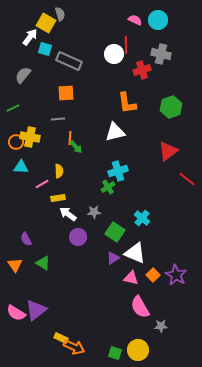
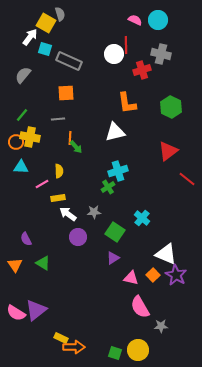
green hexagon at (171, 107): rotated 15 degrees counterclockwise
green line at (13, 108): moved 9 px right, 7 px down; rotated 24 degrees counterclockwise
white triangle at (135, 253): moved 31 px right, 1 px down
orange arrow at (74, 347): rotated 25 degrees counterclockwise
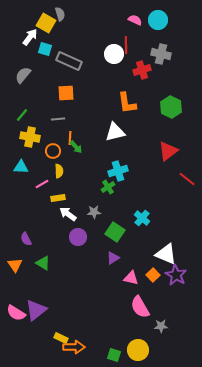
orange circle at (16, 142): moved 37 px right, 9 px down
green square at (115, 353): moved 1 px left, 2 px down
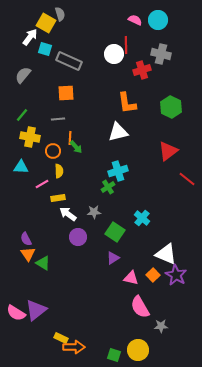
white triangle at (115, 132): moved 3 px right
orange triangle at (15, 265): moved 13 px right, 11 px up
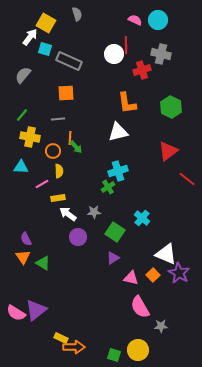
gray semicircle at (60, 14): moved 17 px right
orange triangle at (28, 254): moved 5 px left, 3 px down
purple star at (176, 275): moved 3 px right, 2 px up
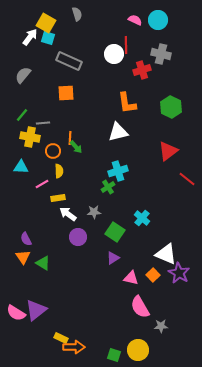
cyan square at (45, 49): moved 3 px right, 11 px up
gray line at (58, 119): moved 15 px left, 4 px down
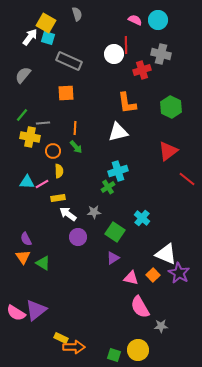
orange line at (70, 138): moved 5 px right, 10 px up
cyan triangle at (21, 167): moved 6 px right, 15 px down
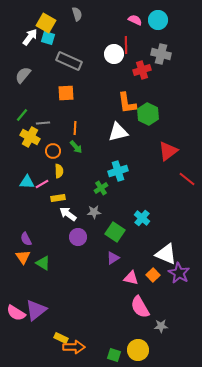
green hexagon at (171, 107): moved 23 px left, 7 px down
yellow cross at (30, 137): rotated 18 degrees clockwise
green cross at (108, 187): moved 7 px left, 1 px down
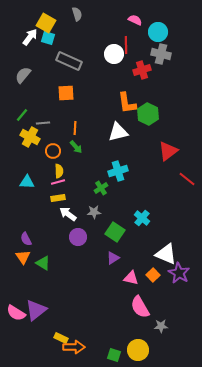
cyan circle at (158, 20): moved 12 px down
pink line at (42, 184): moved 16 px right, 2 px up; rotated 16 degrees clockwise
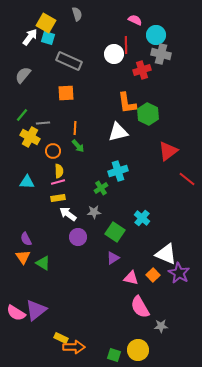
cyan circle at (158, 32): moved 2 px left, 3 px down
green arrow at (76, 147): moved 2 px right, 1 px up
